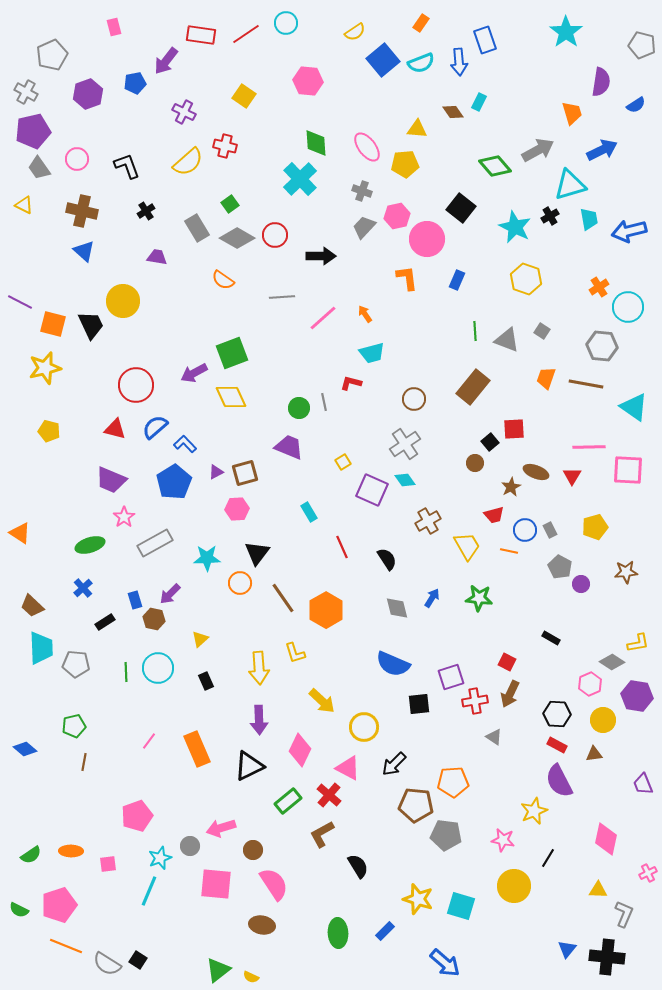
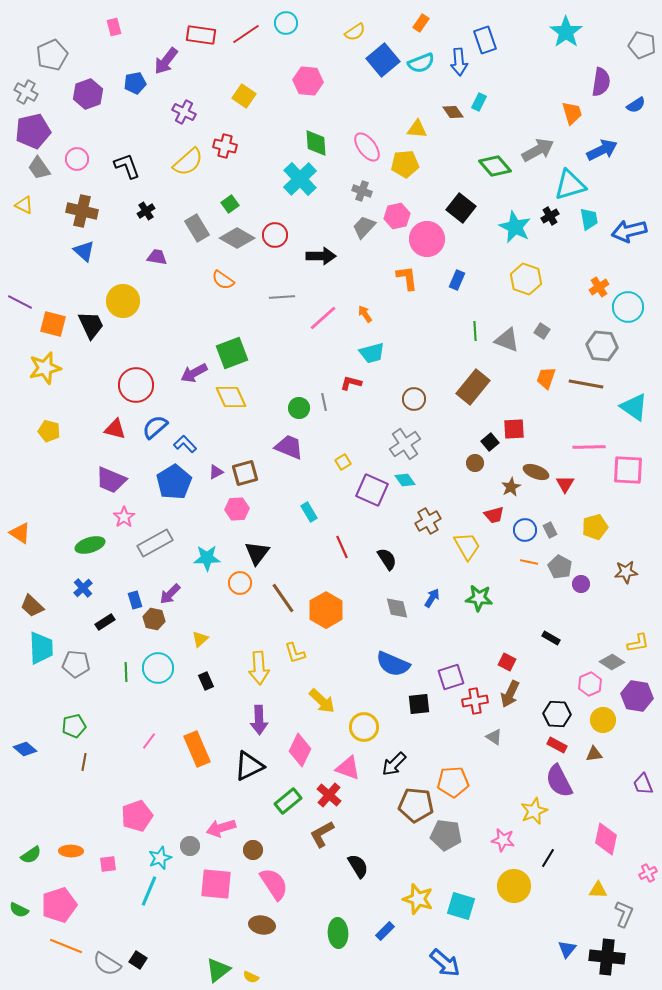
red triangle at (572, 476): moved 7 px left, 8 px down
orange line at (509, 551): moved 20 px right, 11 px down
pink triangle at (348, 768): rotated 8 degrees counterclockwise
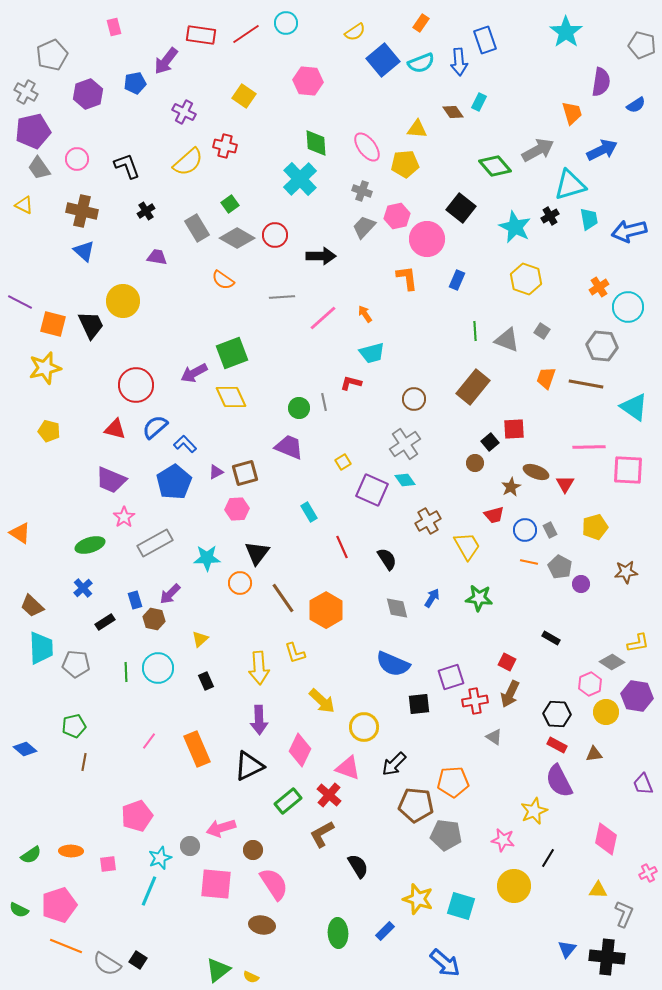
yellow circle at (603, 720): moved 3 px right, 8 px up
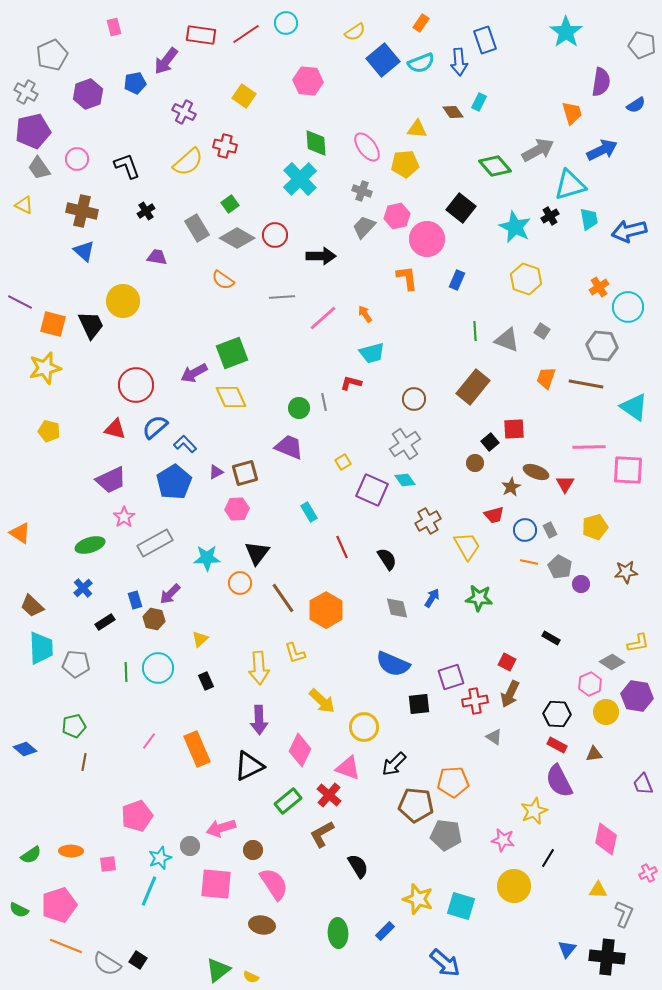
purple trapezoid at (111, 480): rotated 48 degrees counterclockwise
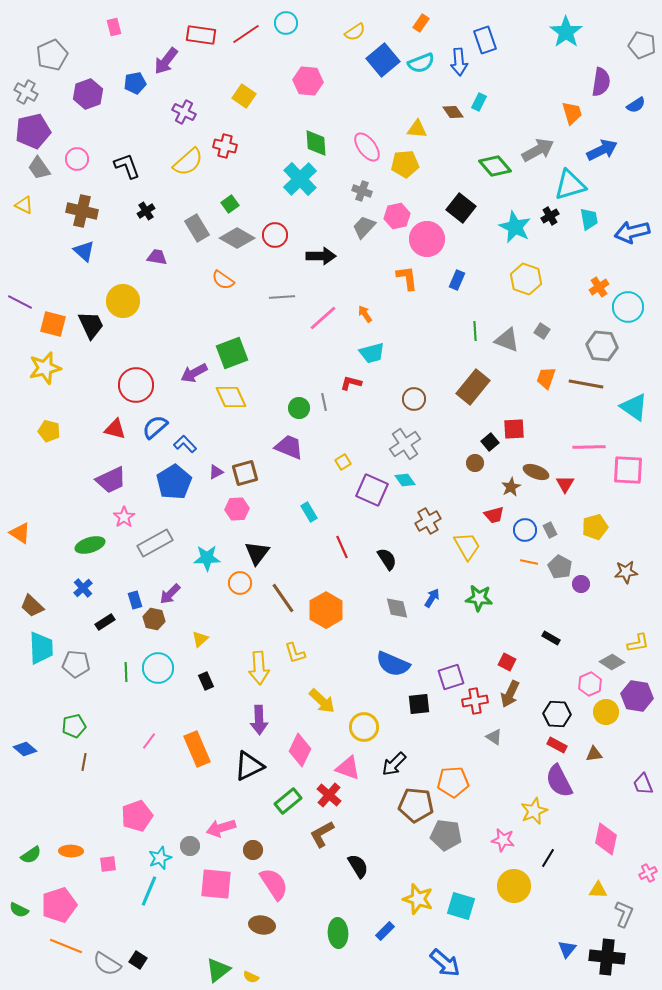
blue arrow at (629, 231): moved 3 px right, 1 px down
